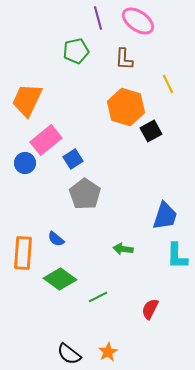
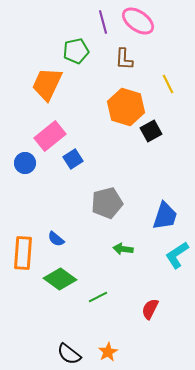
purple line: moved 5 px right, 4 px down
orange trapezoid: moved 20 px right, 16 px up
pink rectangle: moved 4 px right, 4 px up
gray pentagon: moved 22 px right, 9 px down; rotated 24 degrees clockwise
cyan L-shape: moved 1 px up; rotated 56 degrees clockwise
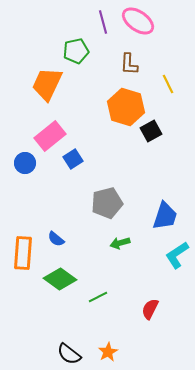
brown L-shape: moved 5 px right, 5 px down
green arrow: moved 3 px left, 6 px up; rotated 24 degrees counterclockwise
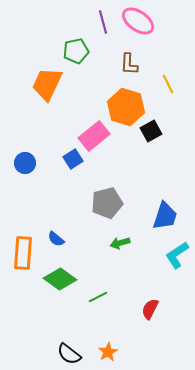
pink rectangle: moved 44 px right
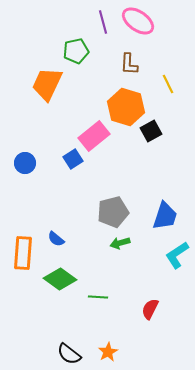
gray pentagon: moved 6 px right, 9 px down
green line: rotated 30 degrees clockwise
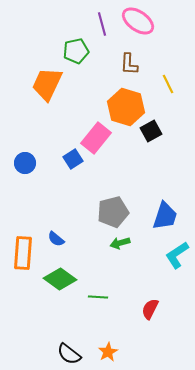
purple line: moved 1 px left, 2 px down
pink rectangle: moved 2 px right, 2 px down; rotated 12 degrees counterclockwise
